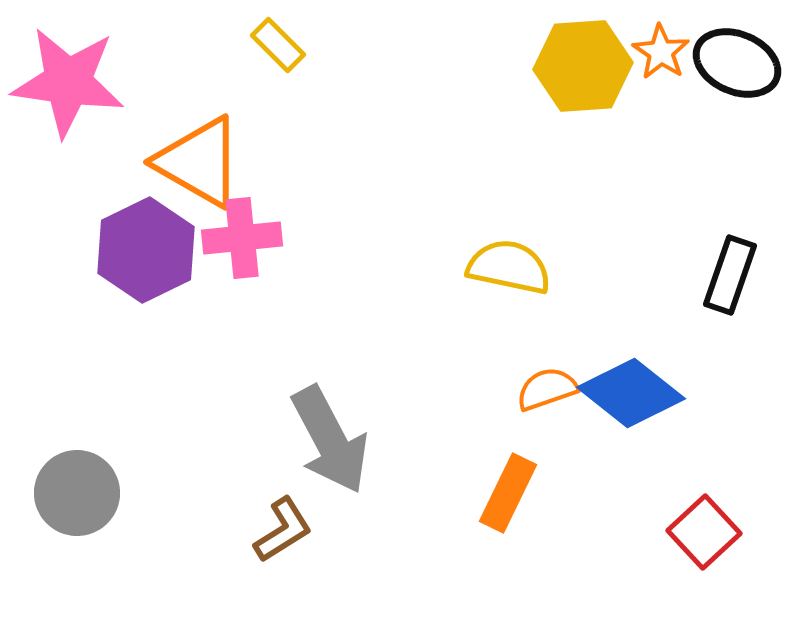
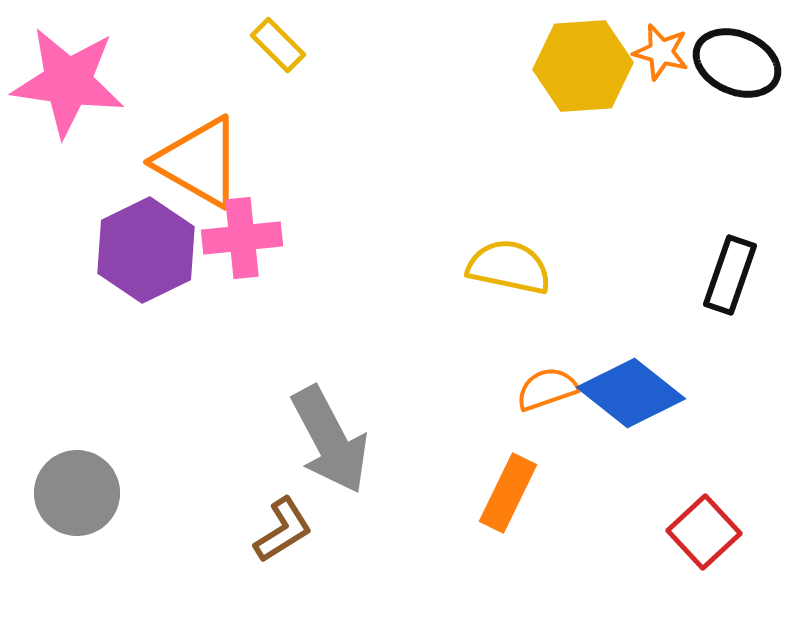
orange star: rotated 18 degrees counterclockwise
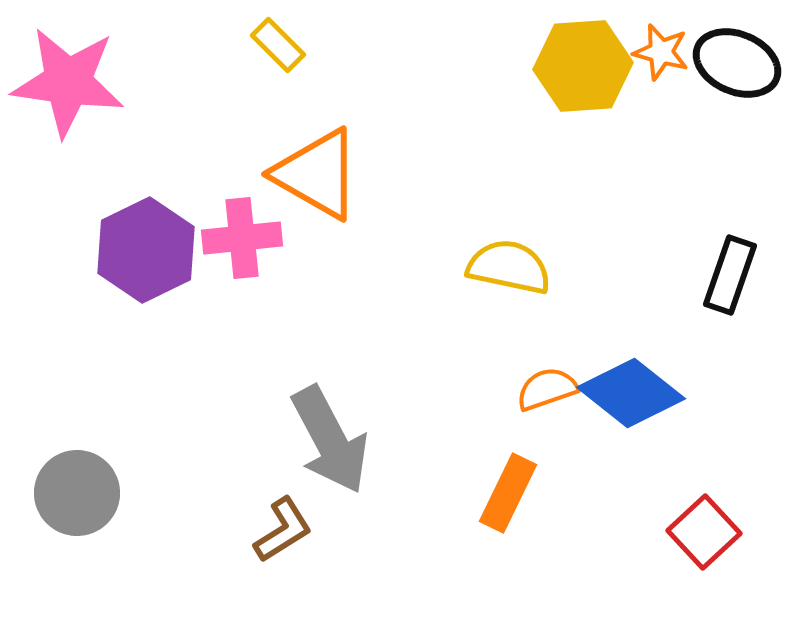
orange triangle: moved 118 px right, 12 px down
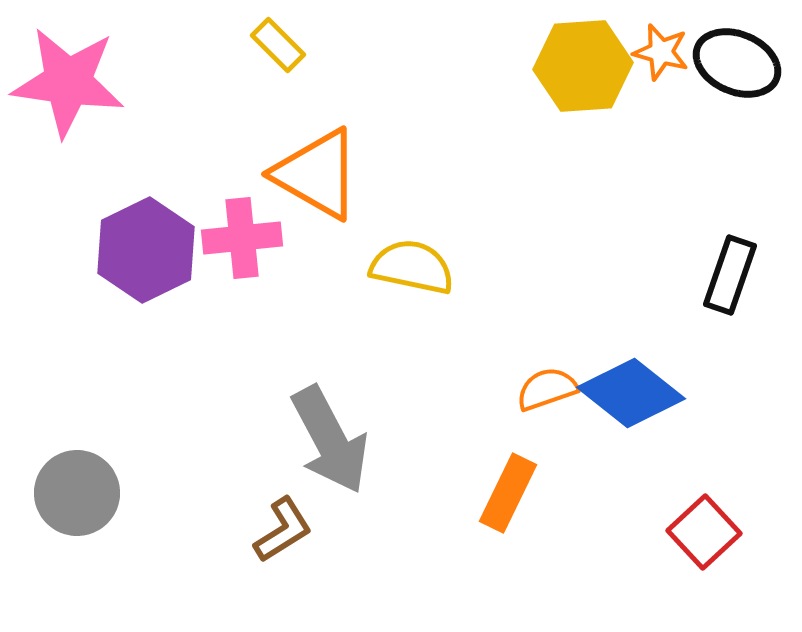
yellow semicircle: moved 97 px left
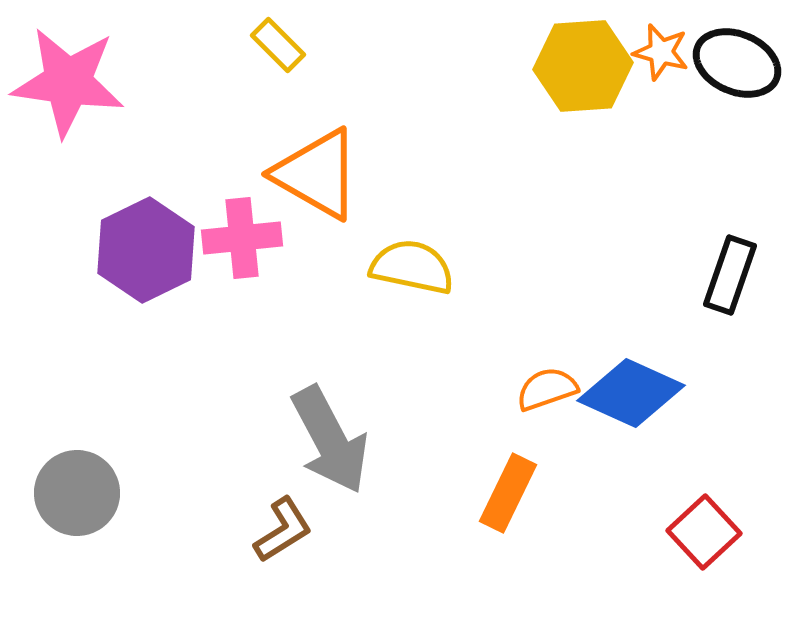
blue diamond: rotated 14 degrees counterclockwise
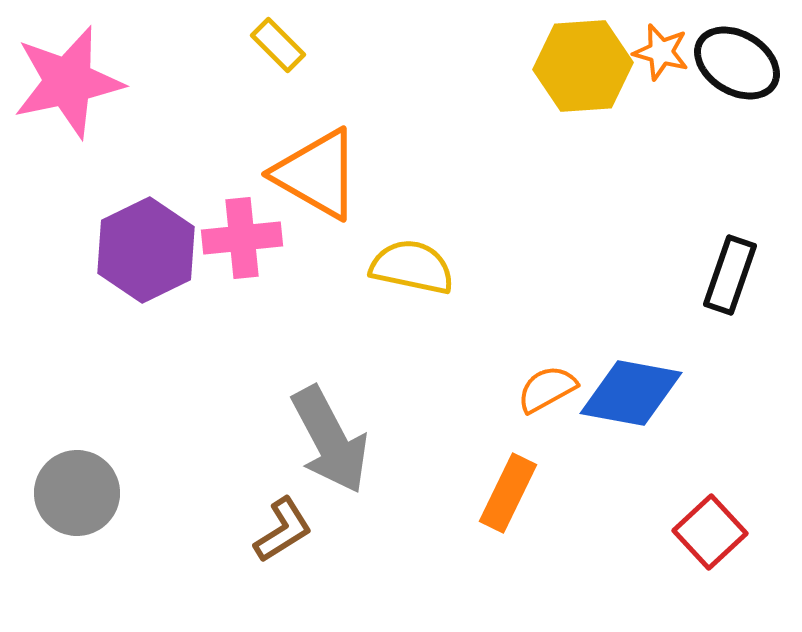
black ellipse: rotated 8 degrees clockwise
pink star: rotated 20 degrees counterclockwise
orange semicircle: rotated 10 degrees counterclockwise
blue diamond: rotated 14 degrees counterclockwise
red square: moved 6 px right
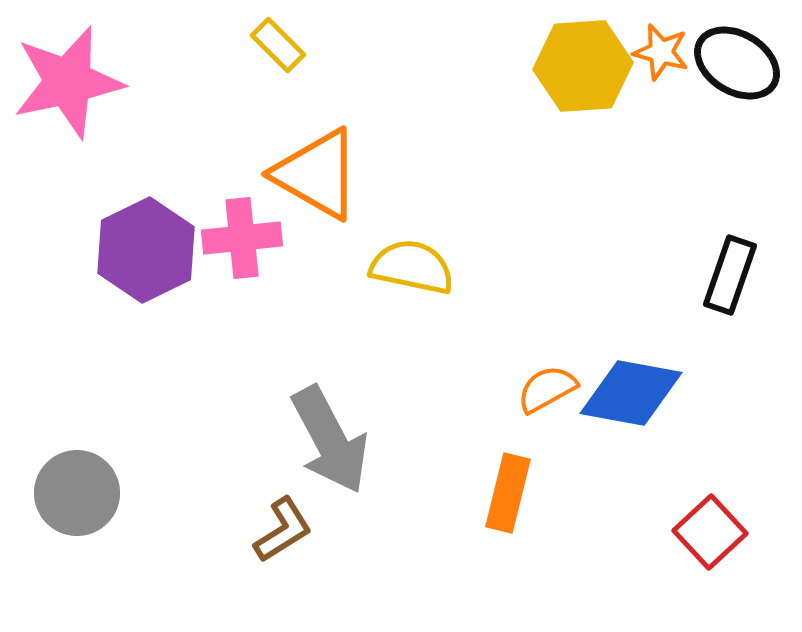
orange rectangle: rotated 12 degrees counterclockwise
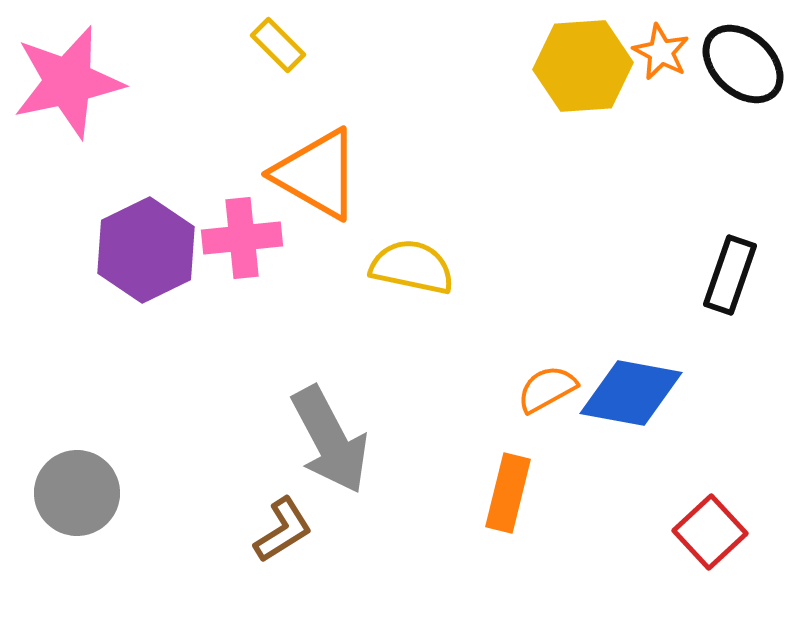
orange star: rotated 12 degrees clockwise
black ellipse: moved 6 px right, 1 px down; rotated 12 degrees clockwise
